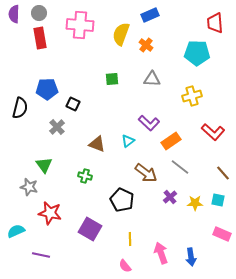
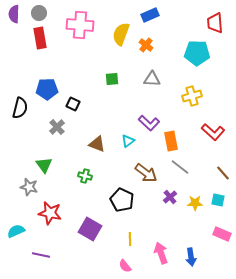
orange rectangle: rotated 66 degrees counterclockwise
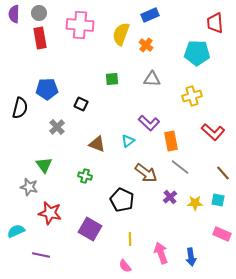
black square: moved 8 px right
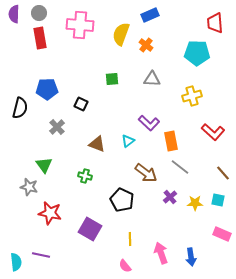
cyan semicircle: moved 31 px down; rotated 108 degrees clockwise
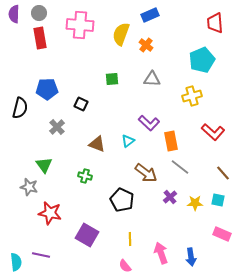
cyan pentagon: moved 5 px right, 7 px down; rotated 25 degrees counterclockwise
purple square: moved 3 px left, 6 px down
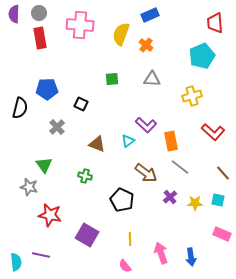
cyan pentagon: moved 4 px up
purple L-shape: moved 3 px left, 2 px down
red star: moved 2 px down
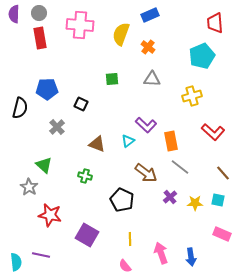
orange cross: moved 2 px right, 2 px down
green triangle: rotated 12 degrees counterclockwise
gray star: rotated 18 degrees clockwise
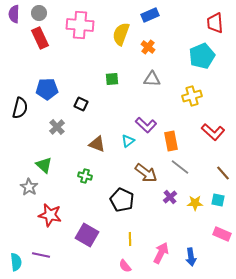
red rectangle: rotated 15 degrees counterclockwise
pink arrow: rotated 45 degrees clockwise
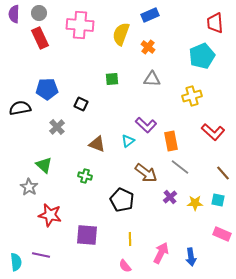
black semicircle: rotated 115 degrees counterclockwise
purple square: rotated 25 degrees counterclockwise
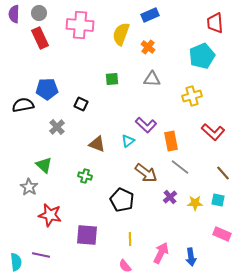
black semicircle: moved 3 px right, 3 px up
